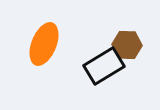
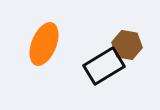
brown hexagon: rotated 8 degrees clockwise
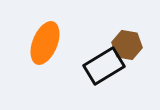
orange ellipse: moved 1 px right, 1 px up
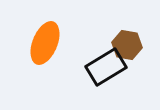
black rectangle: moved 2 px right, 1 px down
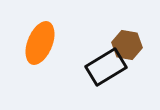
orange ellipse: moved 5 px left
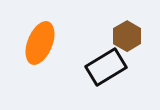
brown hexagon: moved 9 px up; rotated 20 degrees clockwise
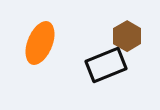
black rectangle: moved 2 px up; rotated 9 degrees clockwise
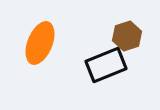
brown hexagon: rotated 12 degrees clockwise
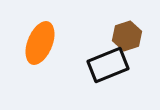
black rectangle: moved 2 px right
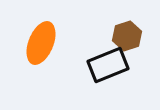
orange ellipse: moved 1 px right
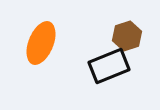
black rectangle: moved 1 px right, 1 px down
